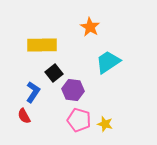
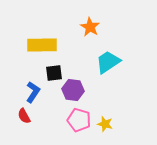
black square: rotated 30 degrees clockwise
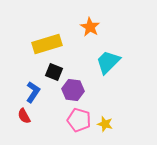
yellow rectangle: moved 5 px right, 1 px up; rotated 16 degrees counterclockwise
cyan trapezoid: rotated 12 degrees counterclockwise
black square: moved 1 px up; rotated 30 degrees clockwise
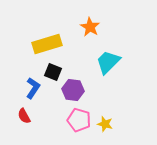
black square: moved 1 px left
blue L-shape: moved 4 px up
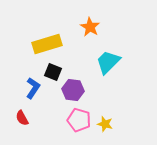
red semicircle: moved 2 px left, 2 px down
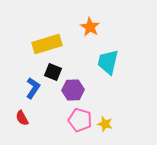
cyan trapezoid: rotated 32 degrees counterclockwise
purple hexagon: rotated 10 degrees counterclockwise
pink pentagon: moved 1 px right
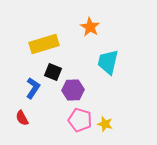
yellow rectangle: moved 3 px left
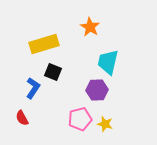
purple hexagon: moved 24 px right
pink pentagon: moved 1 px up; rotated 30 degrees counterclockwise
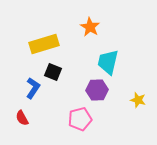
yellow star: moved 33 px right, 24 px up
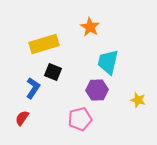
red semicircle: rotated 63 degrees clockwise
